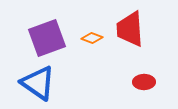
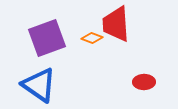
red trapezoid: moved 14 px left, 5 px up
blue triangle: moved 1 px right, 2 px down
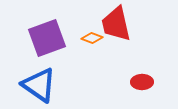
red trapezoid: rotated 9 degrees counterclockwise
red ellipse: moved 2 px left
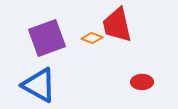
red trapezoid: moved 1 px right, 1 px down
blue triangle: rotated 6 degrees counterclockwise
